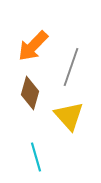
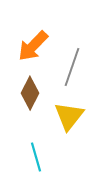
gray line: moved 1 px right
brown diamond: rotated 12 degrees clockwise
yellow triangle: rotated 20 degrees clockwise
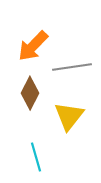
gray line: rotated 63 degrees clockwise
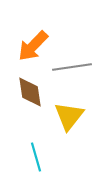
brown diamond: moved 1 px up; rotated 36 degrees counterclockwise
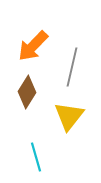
gray line: rotated 69 degrees counterclockwise
brown diamond: moved 3 px left; rotated 40 degrees clockwise
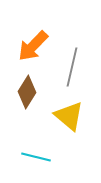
yellow triangle: rotated 28 degrees counterclockwise
cyan line: rotated 60 degrees counterclockwise
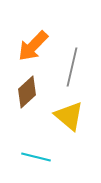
brown diamond: rotated 16 degrees clockwise
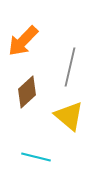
orange arrow: moved 10 px left, 5 px up
gray line: moved 2 px left
